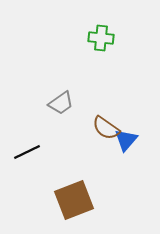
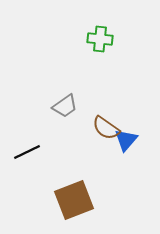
green cross: moved 1 px left, 1 px down
gray trapezoid: moved 4 px right, 3 px down
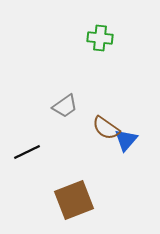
green cross: moved 1 px up
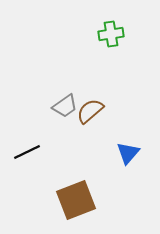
green cross: moved 11 px right, 4 px up; rotated 15 degrees counterclockwise
brown semicircle: moved 16 px left, 17 px up; rotated 104 degrees clockwise
blue triangle: moved 2 px right, 13 px down
brown square: moved 2 px right
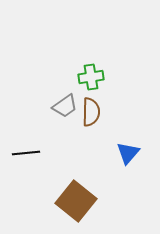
green cross: moved 20 px left, 43 px down
brown semicircle: moved 1 px right, 1 px down; rotated 132 degrees clockwise
black line: moved 1 px left, 1 px down; rotated 20 degrees clockwise
brown square: moved 1 px down; rotated 30 degrees counterclockwise
